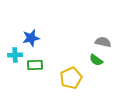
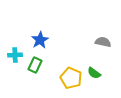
blue star: moved 9 px right, 2 px down; rotated 18 degrees counterclockwise
green semicircle: moved 2 px left, 13 px down
green rectangle: rotated 63 degrees counterclockwise
yellow pentagon: rotated 25 degrees counterclockwise
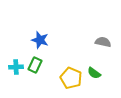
blue star: rotated 24 degrees counterclockwise
cyan cross: moved 1 px right, 12 px down
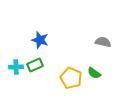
green rectangle: rotated 42 degrees clockwise
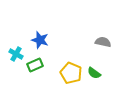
cyan cross: moved 13 px up; rotated 32 degrees clockwise
yellow pentagon: moved 5 px up
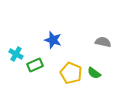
blue star: moved 13 px right
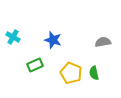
gray semicircle: rotated 21 degrees counterclockwise
cyan cross: moved 3 px left, 17 px up
green semicircle: rotated 40 degrees clockwise
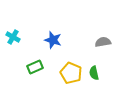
green rectangle: moved 2 px down
